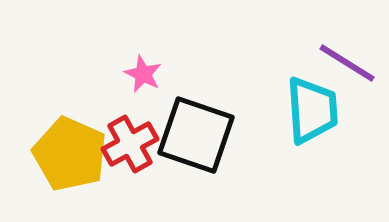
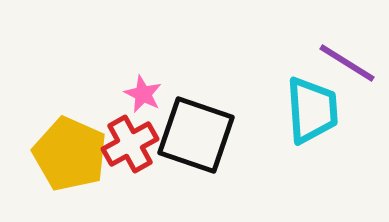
pink star: moved 20 px down
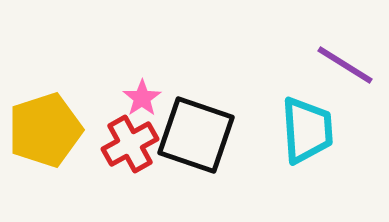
purple line: moved 2 px left, 2 px down
pink star: moved 1 px left, 4 px down; rotated 12 degrees clockwise
cyan trapezoid: moved 5 px left, 20 px down
yellow pentagon: moved 25 px left, 24 px up; rotated 30 degrees clockwise
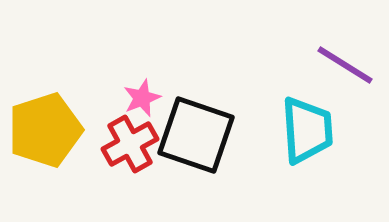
pink star: rotated 12 degrees clockwise
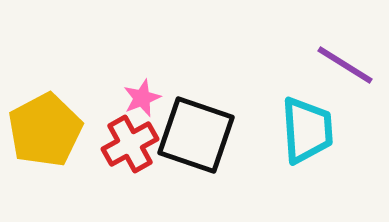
yellow pentagon: rotated 10 degrees counterclockwise
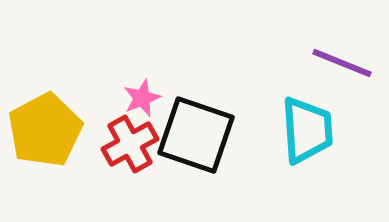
purple line: moved 3 px left, 2 px up; rotated 10 degrees counterclockwise
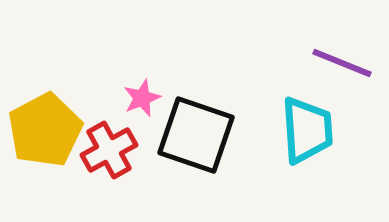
red cross: moved 21 px left, 6 px down
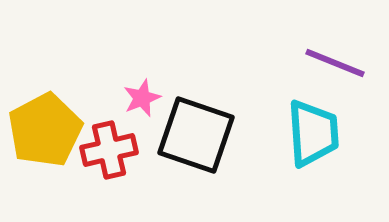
purple line: moved 7 px left
cyan trapezoid: moved 6 px right, 3 px down
red cross: rotated 16 degrees clockwise
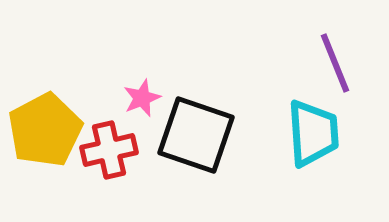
purple line: rotated 46 degrees clockwise
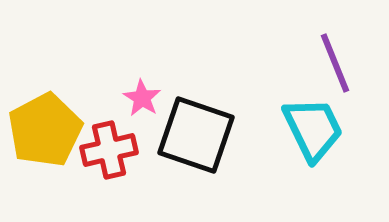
pink star: rotated 18 degrees counterclockwise
cyan trapezoid: moved 4 px up; rotated 22 degrees counterclockwise
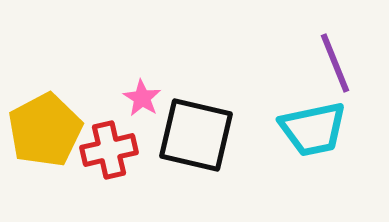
cyan trapezoid: rotated 104 degrees clockwise
black square: rotated 6 degrees counterclockwise
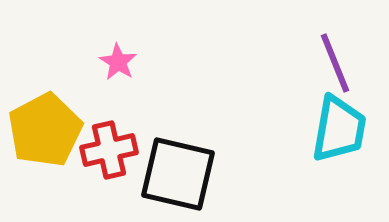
pink star: moved 24 px left, 36 px up
cyan trapezoid: moved 26 px right; rotated 68 degrees counterclockwise
black square: moved 18 px left, 39 px down
